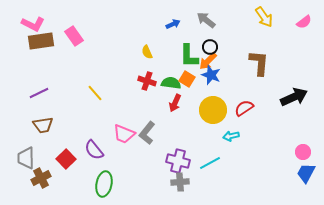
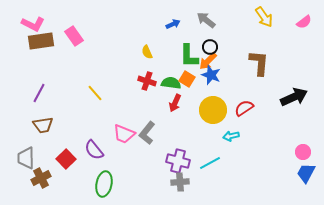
purple line: rotated 36 degrees counterclockwise
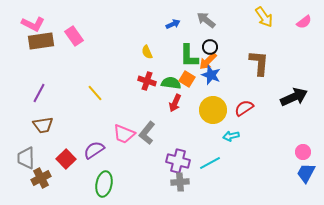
purple semicircle: rotated 95 degrees clockwise
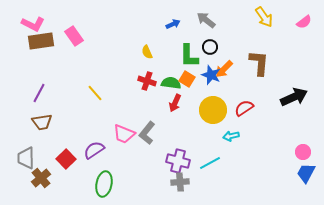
orange arrow: moved 16 px right, 8 px down
brown trapezoid: moved 1 px left, 3 px up
brown cross: rotated 12 degrees counterclockwise
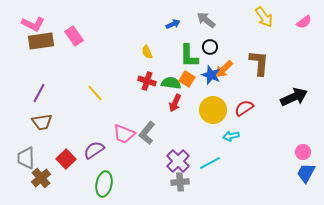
purple cross: rotated 30 degrees clockwise
